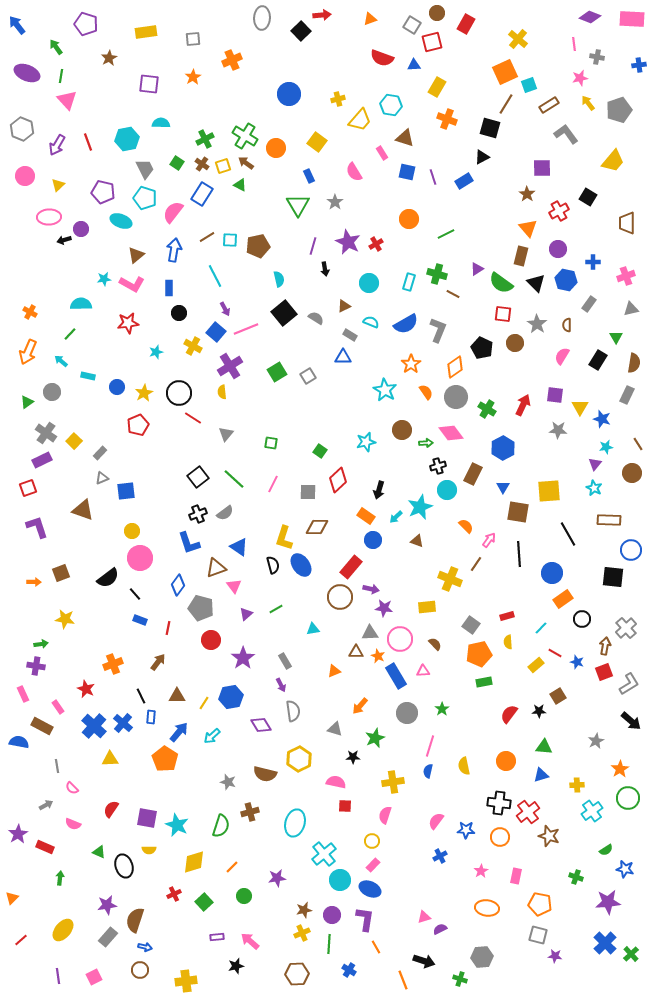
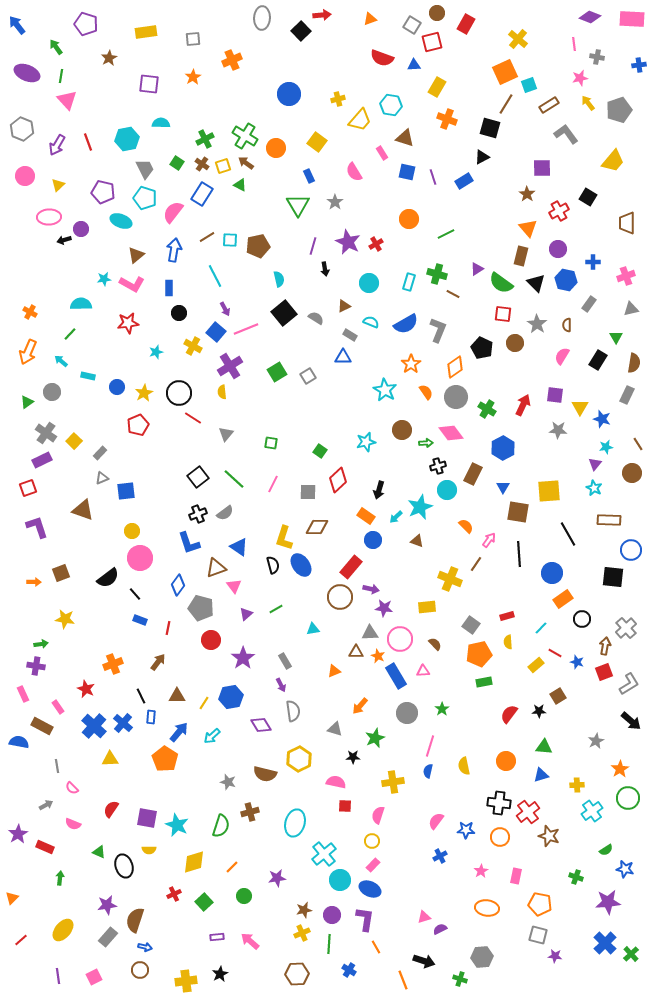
pink semicircle at (385, 815): moved 7 px left
black star at (236, 966): moved 16 px left, 8 px down; rotated 14 degrees counterclockwise
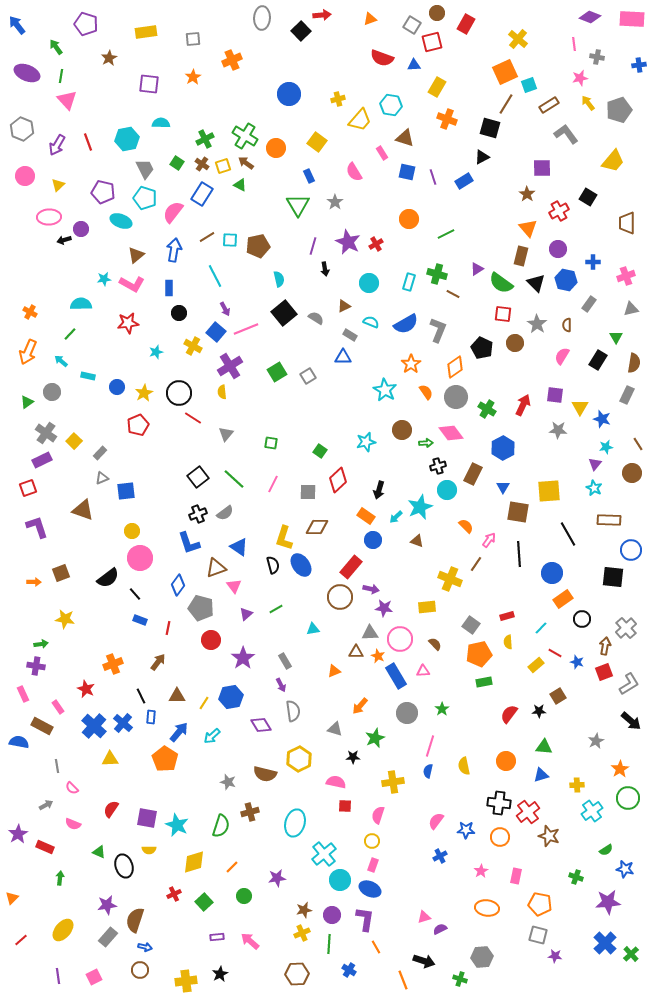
pink rectangle at (373, 865): rotated 24 degrees counterclockwise
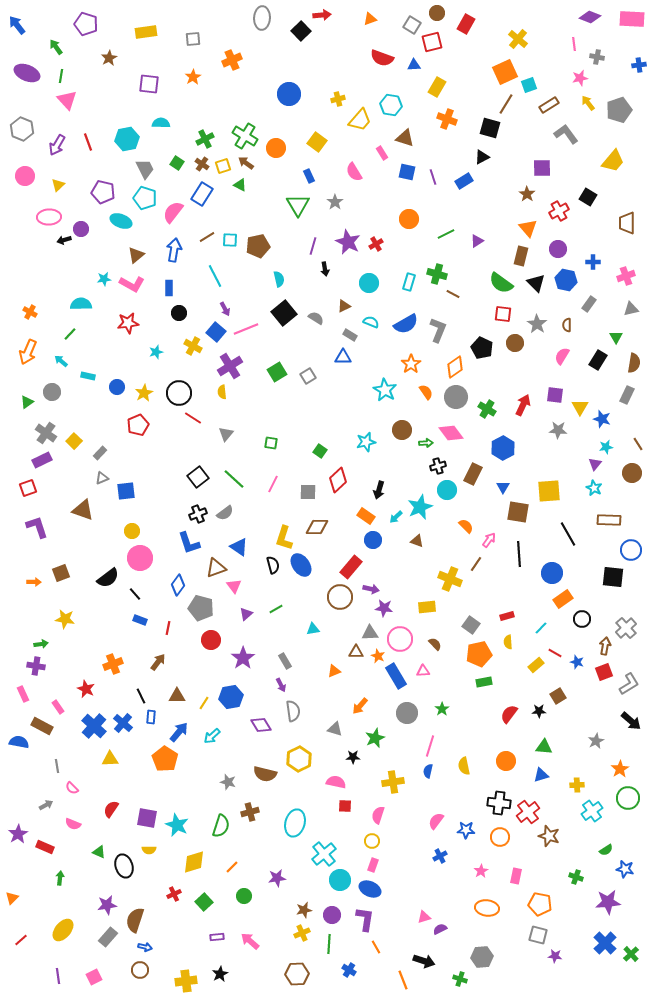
purple triangle at (477, 269): moved 28 px up
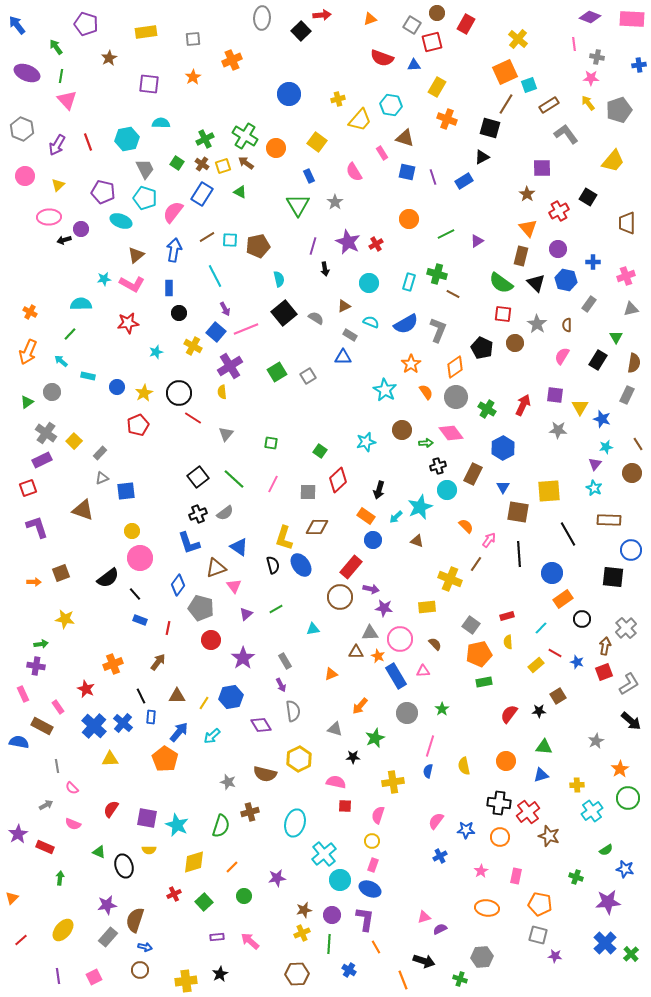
pink star at (580, 78): moved 11 px right; rotated 14 degrees clockwise
green triangle at (240, 185): moved 7 px down
orange triangle at (334, 671): moved 3 px left, 3 px down
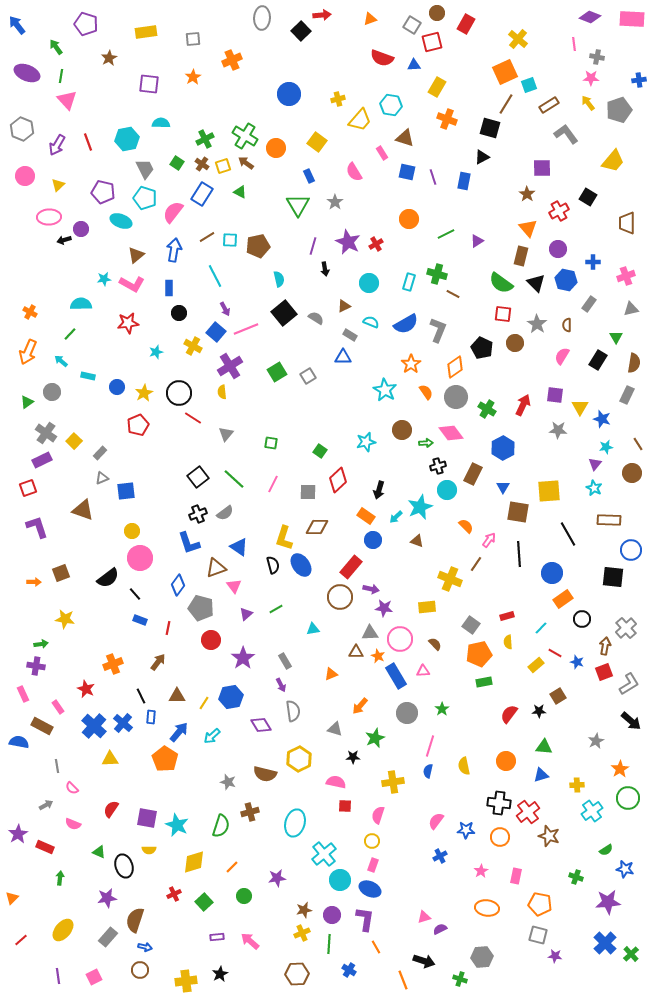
blue cross at (639, 65): moved 15 px down
blue rectangle at (464, 181): rotated 48 degrees counterclockwise
purple star at (107, 905): moved 7 px up
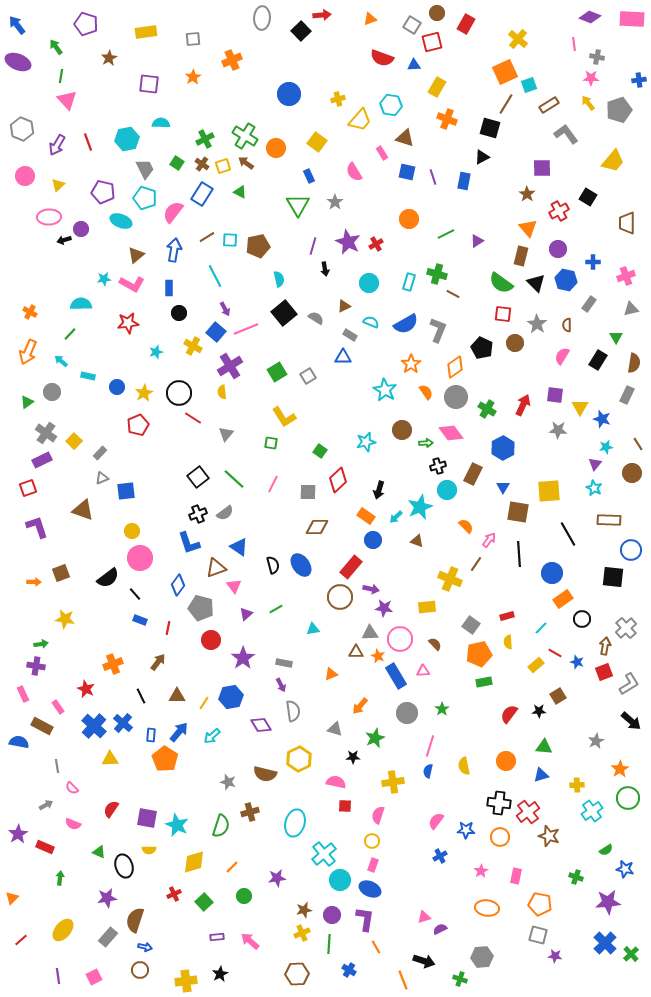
purple ellipse at (27, 73): moved 9 px left, 11 px up
yellow L-shape at (284, 538): moved 121 px up; rotated 50 degrees counterclockwise
gray rectangle at (285, 661): moved 1 px left, 2 px down; rotated 49 degrees counterclockwise
blue rectangle at (151, 717): moved 18 px down
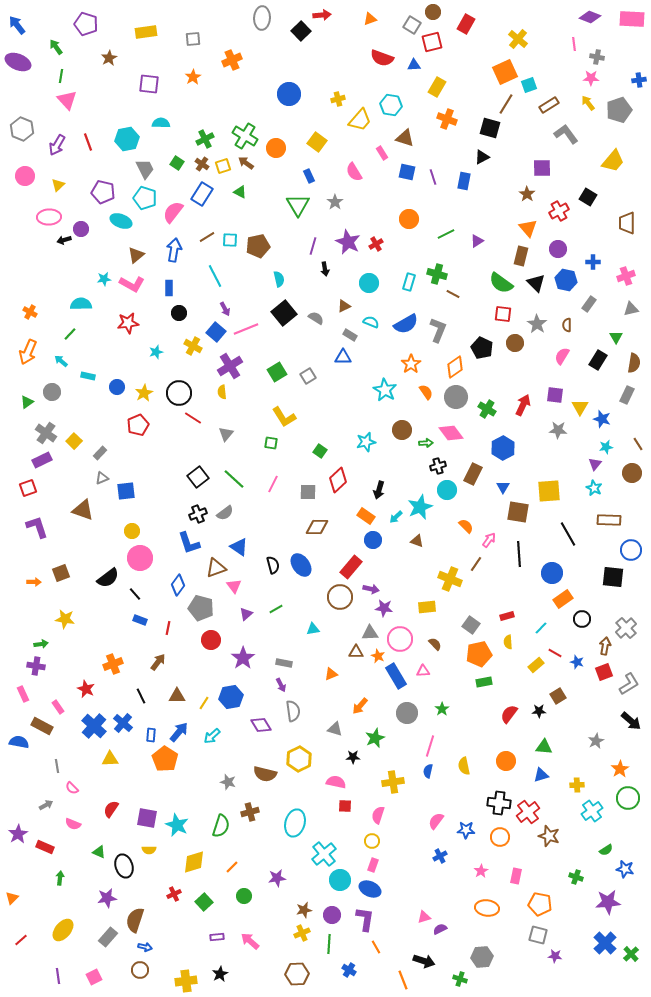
brown circle at (437, 13): moved 4 px left, 1 px up
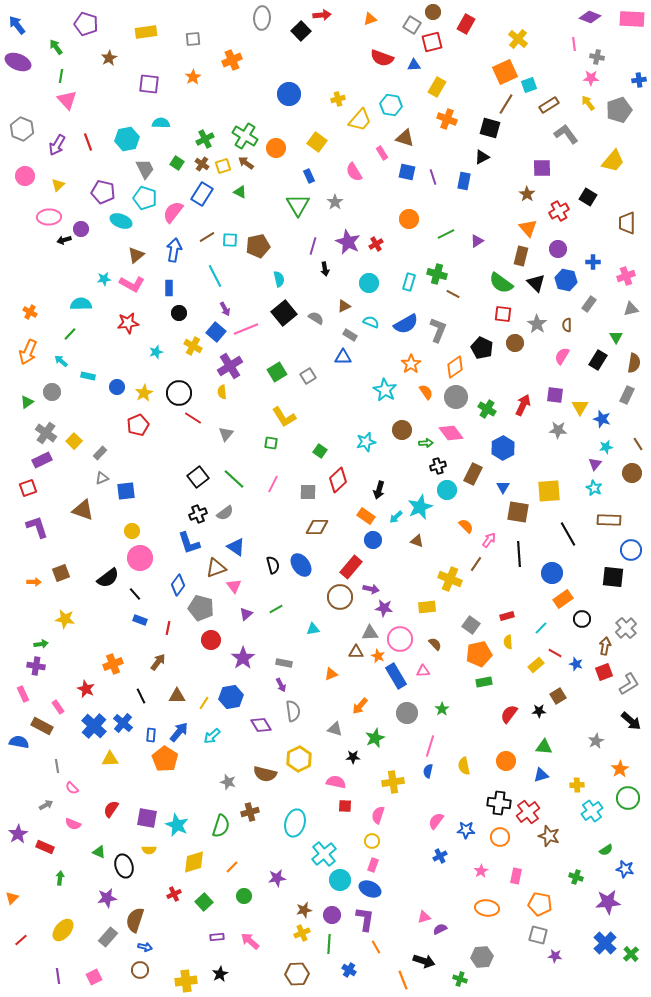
blue triangle at (239, 547): moved 3 px left
blue star at (577, 662): moved 1 px left, 2 px down
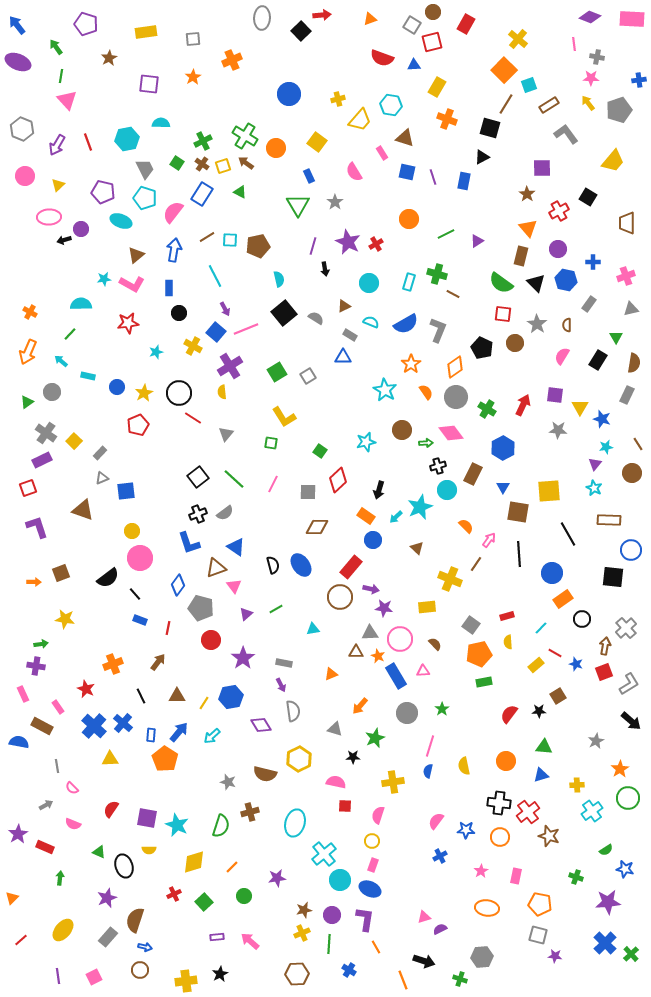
orange square at (505, 72): moved 1 px left, 2 px up; rotated 20 degrees counterclockwise
green cross at (205, 139): moved 2 px left, 2 px down
brown triangle at (417, 541): moved 7 px down; rotated 24 degrees clockwise
purple star at (107, 898): rotated 12 degrees counterclockwise
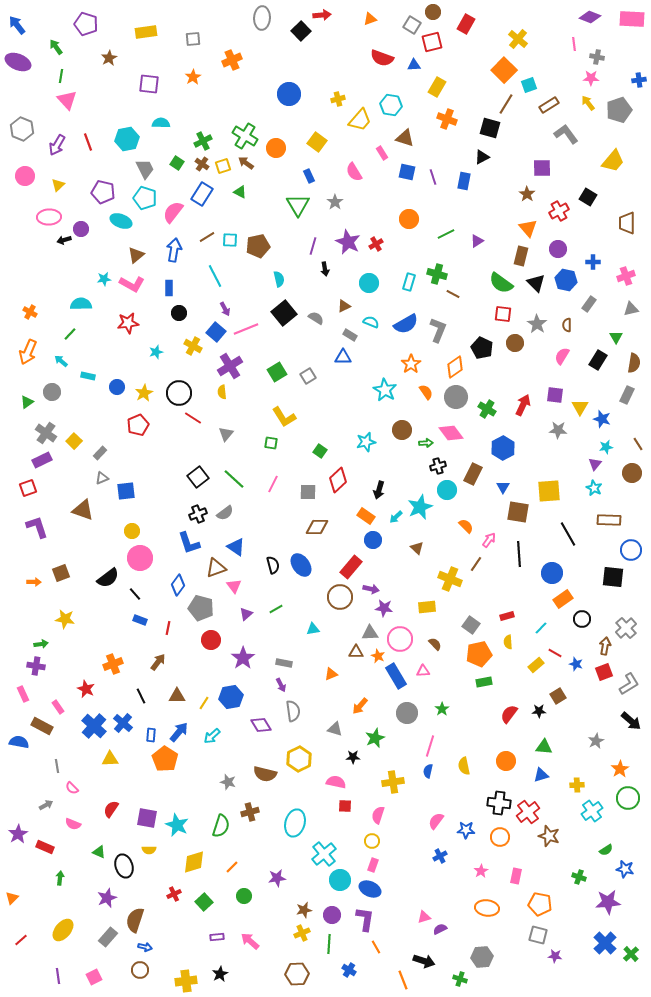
green cross at (576, 877): moved 3 px right
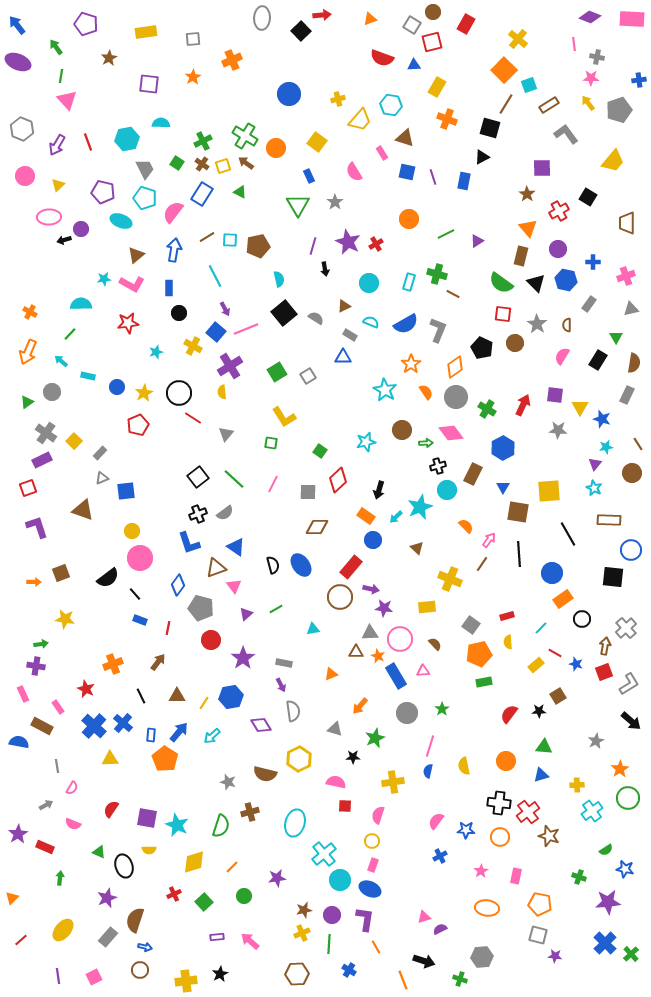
brown line at (476, 564): moved 6 px right
pink semicircle at (72, 788): rotated 104 degrees counterclockwise
